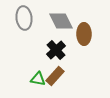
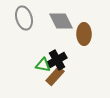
gray ellipse: rotated 10 degrees counterclockwise
black cross: moved 1 px right, 10 px down; rotated 12 degrees clockwise
green triangle: moved 5 px right, 14 px up
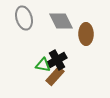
brown ellipse: moved 2 px right
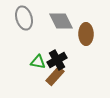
green triangle: moved 5 px left, 3 px up
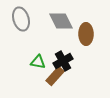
gray ellipse: moved 3 px left, 1 px down
black cross: moved 6 px right, 1 px down
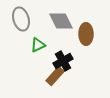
green triangle: moved 17 px up; rotated 35 degrees counterclockwise
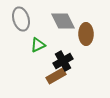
gray diamond: moved 2 px right
brown rectangle: moved 1 px right; rotated 18 degrees clockwise
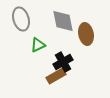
gray diamond: rotated 15 degrees clockwise
brown ellipse: rotated 10 degrees counterclockwise
black cross: moved 1 px down
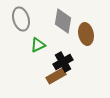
gray diamond: rotated 20 degrees clockwise
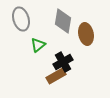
green triangle: rotated 14 degrees counterclockwise
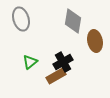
gray diamond: moved 10 px right
brown ellipse: moved 9 px right, 7 px down
green triangle: moved 8 px left, 17 px down
